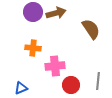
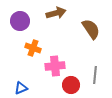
purple circle: moved 13 px left, 9 px down
orange cross: rotated 14 degrees clockwise
gray line: moved 3 px left, 6 px up
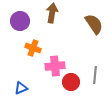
brown arrow: moved 4 px left; rotated 66 degrees counterclockwise
brown semicircle: moved 3 px right, 5 px up
red circle: moved 3 px up
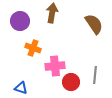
blue triangle: rotated 40 degrees clockwise
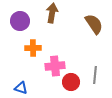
orange cross: rotated 21 degrees counterclockwise
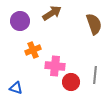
brown arrow: rotated 48 degrees clockwise
brown semicircle: rotated 15 degrees clockwise
orange cross: moved 2 px down; rotated 21 degrees counterclockwise
pink cross: rotated 12 degrees clockwise
blue triangle: moved 5 px left
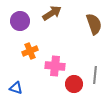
orange cross: moved 3 px left, 1 px down
red circle: moved 3 px right, 2 px down
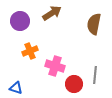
brown semicircle: rotated 150 degrees counterclockwise
pink cross: rotated 12 degrees clockwise
